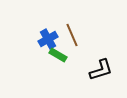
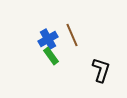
green rectangle: moved 7 px left, 1 px down; rotated 24 degrees clockwise
black L-shape: rotated 55 degrees counterclockwise
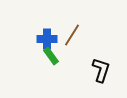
brown line: rotated 55 degrees clockwise
blue cross: moved 1 px left; rotated 30 degrees clockwise
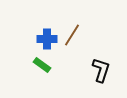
green rectangle: moved 9 px left, 9 px down; rotated 18 degrees counterclockwise
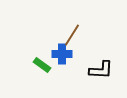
blue cross: moved 15 px right, 15 px down
black L-shape: rotated 75 degrees clockwise
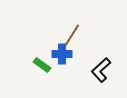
black L-shape: rotated 135 degrees clockwise
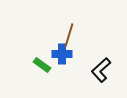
brown line: moved 3 px left; rotated 15 degrees counterclockwise
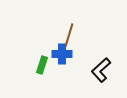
green rectangle: rotated 72 degrees clockwise
